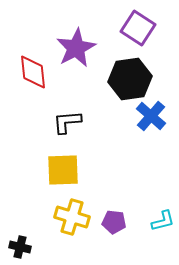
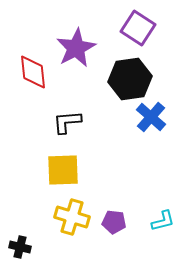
blue cross: moved 1 px down
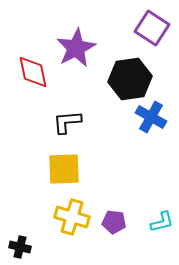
purple square: moved 14 px right
red diamond: rotated 6 degrees counterclockwise
blue cross: rotated 12 degrees counterclockwise
yellow square: moved 1 px right, 1 px up
cyan L-shape: moved 1 px left, 1 px down
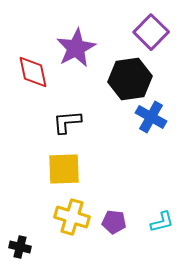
purple square: moved 1 px left, 4 px down; rotated 12 degrees clockwise
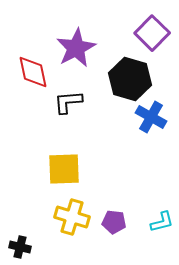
purple square: moved 1 px right, 1 px down
black hexagon: rotated 24 degrees clockwise
black L-shape: moved 1 px right, 20 px up
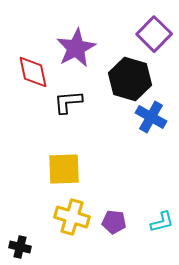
purple square: moved 2 px right, 1 px down
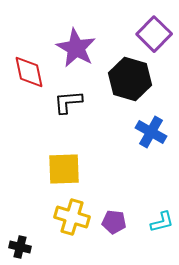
purple star: rotated 15 degrees counterclockwise
red diamond: moved 4 px left
blue cross: moved 15 px down
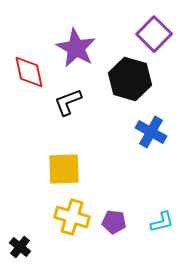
black L-shape: rotated 16 degrees counterclockwise
black cross: rotated 25 degrees clockwise
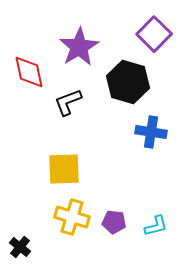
purple star: moved 3 px right, 1 px up; rotated 12 degrees clockwise
black hexagon: moved 2 px left, 3 px down
blue cross: rotated 20 degrees counterclockwise
cyan L-shape: moved 6 px left, 4 px down
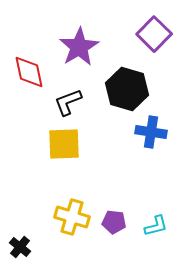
black hexagon: moved 1 px left, 7 px down
yellow square: moved 25 px up
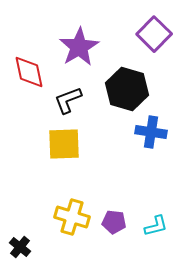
black L-shape: moved 2 px up
